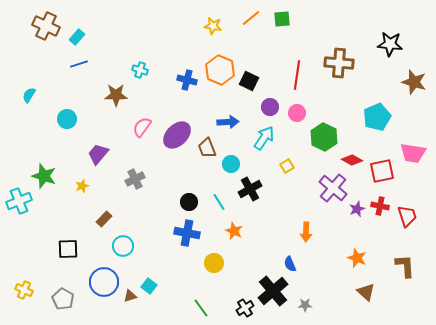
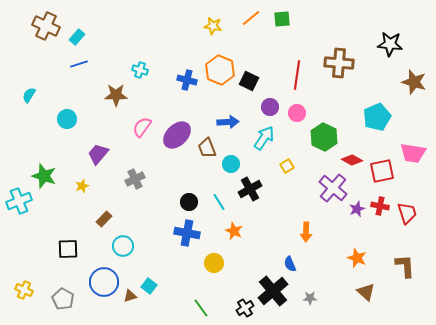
red trapezoid at (407, 216): moved 3 px up
gray star at (305, 305): moved 5 px right, 7 px up
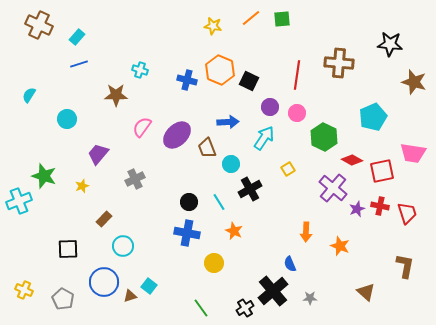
brown cross at (46, 26): moved 7 px left, 1 px up
cyan pentagon at (377, 117): moved 4 px left
yellow square at (287, 166): moved 1 px right, 3 px down
orange star at (357, 258): moved 17 px left, 12 px up
brown L-shape at (405, 266): rotated 15 degrees clockwise
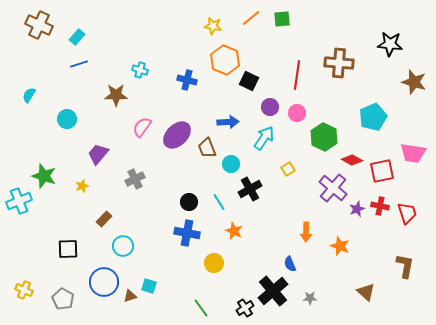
orange hexagon at (220, 70): moved 5 px right, 10 px up
cyan square at (149, 286): rotated 21 degrees counterclockwise
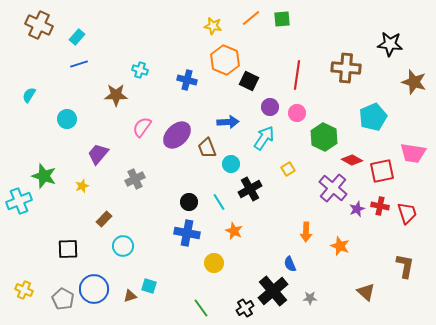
brown cross at (339, 63): moved 7 px right, 5 px down
blue circle at (104, 282): moved 10 px left, 7 px down
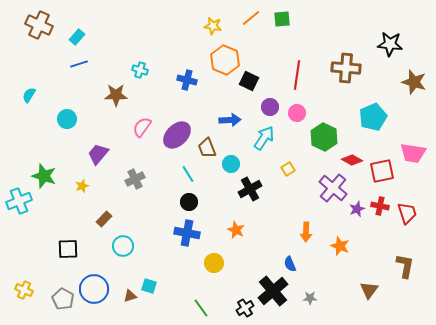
blue arrow at (228, 122): moved 2 px right, 2 px up
cyan line at (219, 202): moved 31 px left, 28 px up
orange star at (234, 231): moved 2 px right, 1 px up
brown triangle at (366, 292): moved 3 px right, 2 px up; rotated 24 degrees clockwise
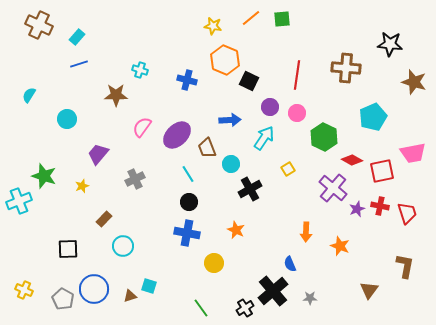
pink trapezoid at (413, 153): rotated 20 degrees counterclockwise
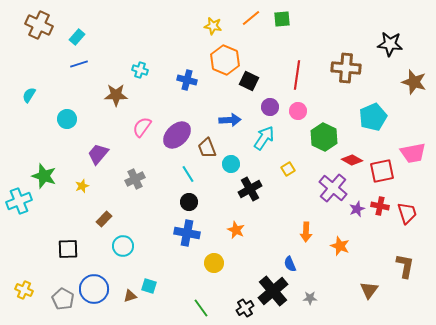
pink circle at (297, 113): moved 1 px right, 2 px up
